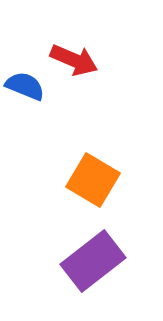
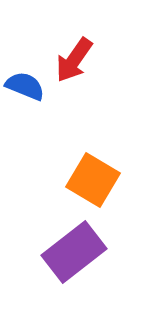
red arrow: rotated 102 degrees clockwise
purple rectangle: moved 19 px left, 9 px up
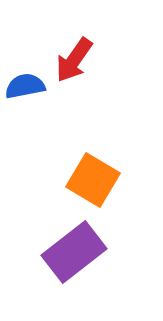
blue semicircle: rotated 33 degrees counterclockwise
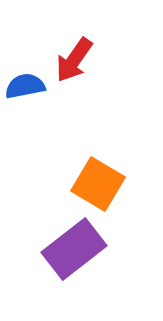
orange square: moved 5 px right, 4 px down
purple rectangle: moved 3 px up
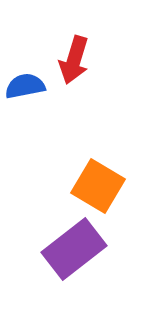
red arrow: rotated 18 degrees counterclockwise
orange square: moved 2 px down
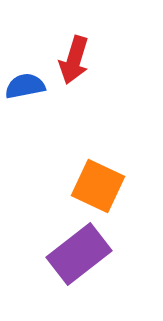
orange square: rotated 6 degrees counterclockwise
purple rectangle: moved 5 px right, 5 px down
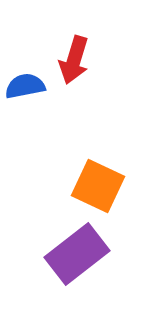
purple rectangle: moved 2 px left
